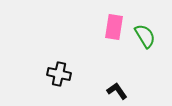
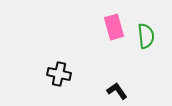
pink rectangle: rotated 25 degrees counterclockwise
green semicircle: moved 1 px right; rotated 25 degrees clockwise
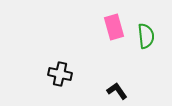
black cross: moved 1 px right
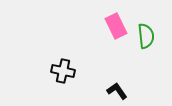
pink rectangle: moved 2 px right, 1 px up; rotated 10 degrees counterclockwise
black cross: moved 3 px right, 3 px up
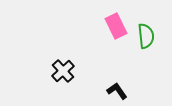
black cross: rotated 35 degrees clockwise
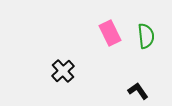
pink rectangle: moved 6 px left, 7 px down
black L-shape: moved 21 px right
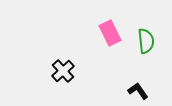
green semicircle: moved 5 px down
